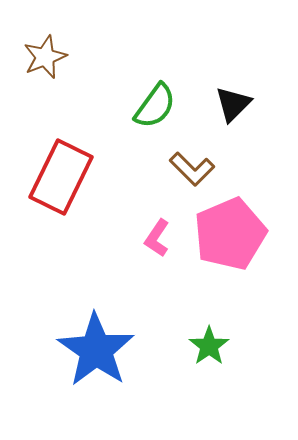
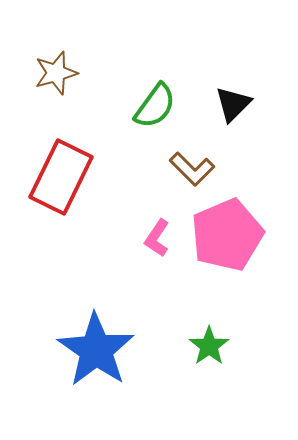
brown star: moved 11 px right, 16 px down; rotated 6 degrees clockwise
pink pentagon: moved 3 px left, 1 px down
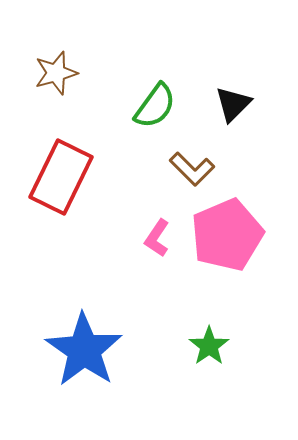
blue star: moved 12 px left
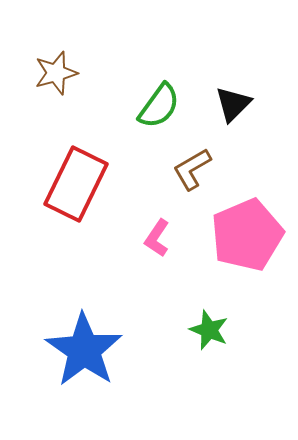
green semicircle: moved 4 px right
brown L-shape: rotated 105 degrees clockwise
red rectangle: moved 15 px right, 7 px down
pink pentagon: moved 20 px right
green star: moved 16 px up; rotated 15 degrees counterclockwise
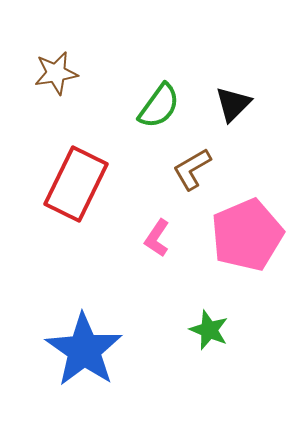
brown star: rotated 6 degrees clockwise
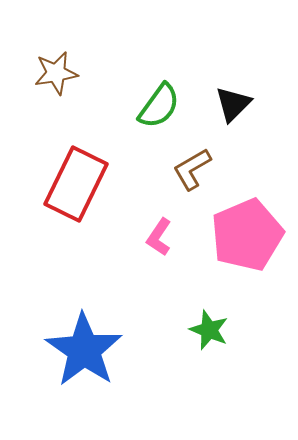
pink L-shape: moved 2 px right, 1 px up
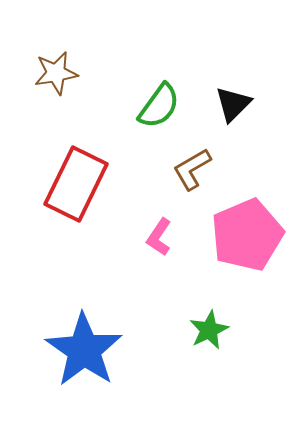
green star: rotated 24 degrees clockwise
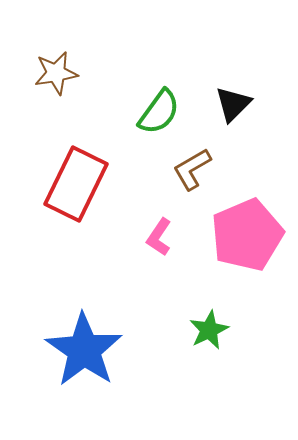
green semicircle: moved 6 px down
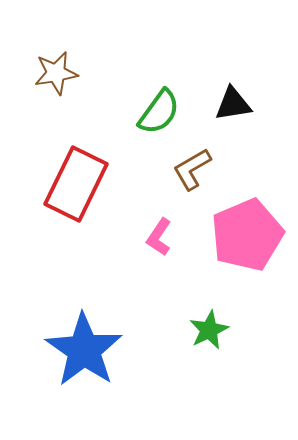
black triangle: rotated 36 degrees clockwise
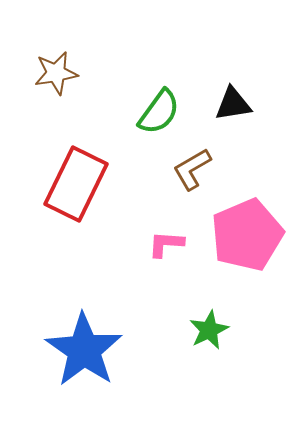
pink L-shape: moved 7 px right, 7 px down; rotated 60 degrees clockwise
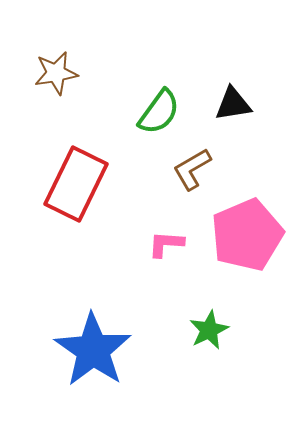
blue star: moved 9 px right
